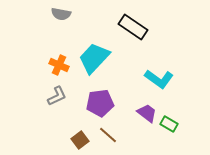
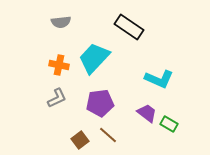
gray semicircle: moved 8 px down; rotated 18 degrees counterclockwise
black rectangle: moved 4 px left
orange cross: rotated 12 degrees counterclockwise
cyan L-shape: rotated 12 degrees counterclockwise
gray L-shape: moved 2 px down
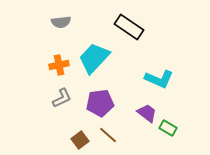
orange cross: rotated 24 degrees counterclockwise
gray L-shape: moved 5 px right
green rectangle: moved 1 px left, 4 px down
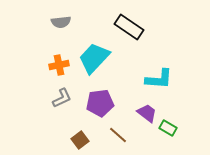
cyan L-shape: rotated 20 degrees counterclockwise
brown line: moved 10 px right
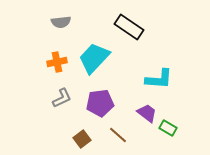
orange cross: moved 2 px left, 3 px up
brown square: moved 2 px right, 1 px up
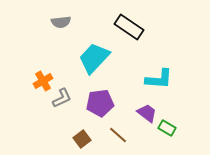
orange cross: moved 14 px left, 19 px down; rotated 18 degrees counterclockwise
green rectangle: moved 1 px left
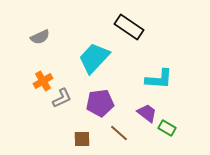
gray semicircle: moved 21 px left, 15 px down; rotated 18 degrees counterclockwise
brown line: moved 1 px right, 2 px up
brown square: rotated 36 degrees clockwise
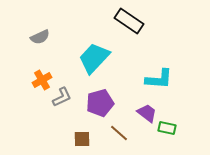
black rectangle: moved 6 px up
orange cross: moved 1 px left, 1 px up
gray L-shape: moved 1 px up
purple pentagon: rotated 8 degrees counterclockwise
green rectangle: rotated 18 degrees counterclockwise
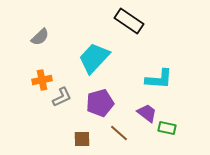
gray semicircle: rotated 18 degrees counterclockwise
orange cross: rotated 18 degrees clockwise
